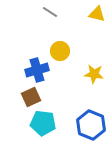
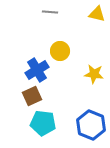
gray line: rotated 28 degrees counterclockwise
blue cross: rotated 15 degrees counterclockwise
brown square: moved 1 px right, 1 px up
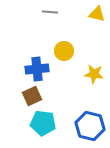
yellow circle: moved 4 px right
blue cross: moved 1 px up; rotated 25 degrees clockwise
blue hexagon: moved 1 px left, 1 px down; rotated 8 degrees counterclockwise
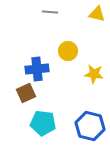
yellow circle: moved 4 px right
brown square: moved 6 px left, 3 px up
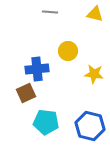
yellow triangle: moved 2 px left
cyan pentagon: moved 3 px right, 1 px up
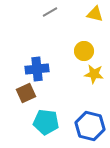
gray line: rotated 35 degrees counterclockwise
yellow circle: moved 16 px right
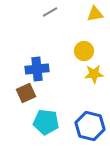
yellow triangle: rotated 24 degrees counterclockwise
yellow star: rotated 12 degrees counterclockwise
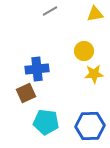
gray line: moved 1 px up
blue hexagon: rotated 16 degrees counterclockwise
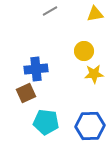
blue cross: moved 1 px left
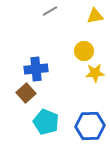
yellow triangle: moved 2 px down
yellow star: moved 1 px right, 1 px up
brown square: rotated 18 degrees counterclockwise
cyan pentagon: rotated 15 degrees clockwise
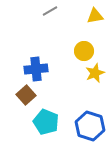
yellow star: rotated 18 degrees counterclockwise
brown square: moved 2 px down
blue hexagon: rotated 20 degrees clockwise
